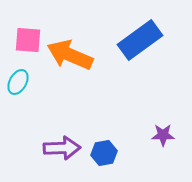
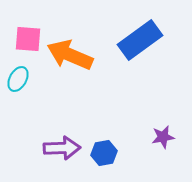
pink square: moved 1 px up
cyan ellipse: moved 3 px up
purple star: moved 2 px down; rotated 10 degrees counterclockwise
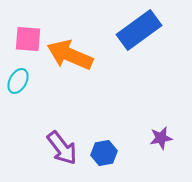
blue rectangle: moved 1 px left, 10 px up
cyan ellipse: moved 2 px down
purple star: moved 2 px left, 1 px down
purple arrow: rotated 54 degrees clockwise
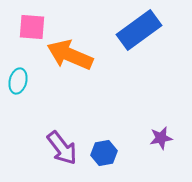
pink square: moved 4 px right, 12 px up
cyan ellipse: rotated 15 degrees counterclockwise
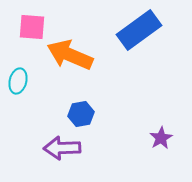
purple star: rotated 20 degrees counterclockwise
purple arrow: rotated 126 degrees clockwise
blue hexagon: moved 23 px left, 39 px up
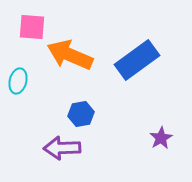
blue rectangle: moved 2 px left, 30 px down
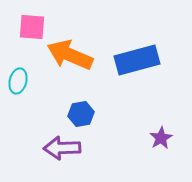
blue rectangle: rotated 21 degrees clockwise
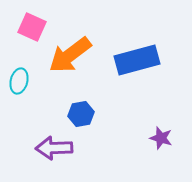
pink square: rotated 20 degrees clockwise
orange arrow: rotated 60 degrees counterclockwise
cyan ellipse: moved 1 px right
purple star: rotated 25 degrees counterclockwise
purple arrow: moved 8 px left
